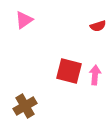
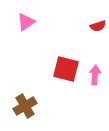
pink triangle: moved 2 px right, 2 px down
red square: moved 3 px left, 2 px up
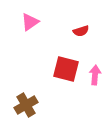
pink triangle: moved 4 px right
red semicircle: moved 17 px left, 5 px down
brown cross: moved 1 px right, 1 px up
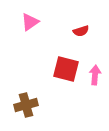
brown cross: rotated 15 degrees clockwise
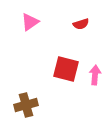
red semicircle: moved 7 px up
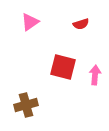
red square: moved 3 px left, 2 px up
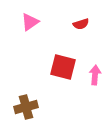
brown cross: moved 2 px down
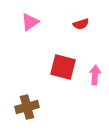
brown cross: moved 1 px right
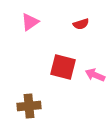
pink arrow: rotated 72 degrees counterclockwise
brown cross: moved 2 px right, 1 px up; rotated 10 degrees clockwise
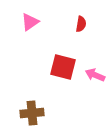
red semicircle: rotated 63 degrees counterclockwise
brown cross: moved 3 px right, 7 px down
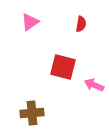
pink arrow: moved 1 px left, 10 px down
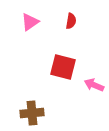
red semicircle: moved 10 px left, 3 px up
